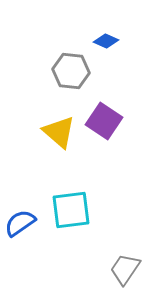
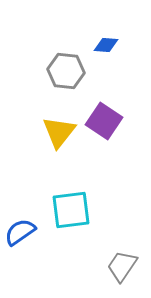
blue diamond: moved 4 px down; rotated 20 degrees counterclockwise
gray hexagon: moved 5 px left
yellow triangle: rotated 27 degrees clockwise
blue semicircle: moved 9 px down
gray trapezoid: moved 3 px left, 3 px up
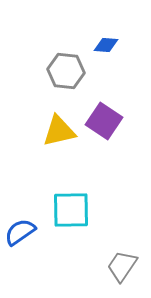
yellow triangle: moved 1 px up; rotated 39 degrees clockwise
cyan square: rotated 6 degrees clockwise
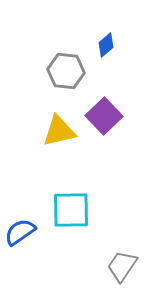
blue diamond: rotated 45 degrees counterclockwise
purple square: moved 5 px up; rotated 12 degrees clockwise
